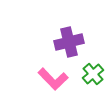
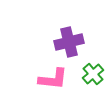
pink L-shape: rotated 40 degrees counterclockwise
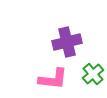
purple cross: moved 2 px left
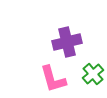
pink L-shape: rotated 68 degrees clockwise
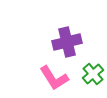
pink L-shape: moved 1 px right, 1 px up; rotated 16 degrees counterclockwise
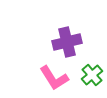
green cross: moved 1 px left, 1 px down
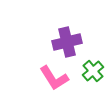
green cross: moved 1 px right, 4 px up
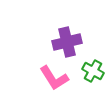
green cross: rotated 20 degrees counterclockwise
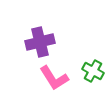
purple cross: moved 27 px left
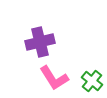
green cross: moved 1 px left, 10 px down; rotated 10 degrees clockwise
